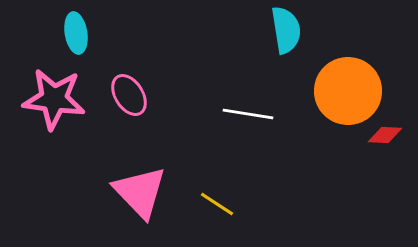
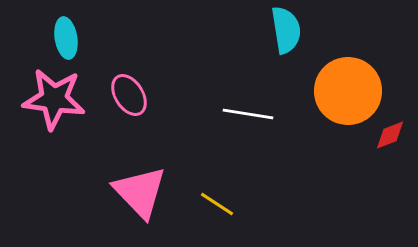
cyan ellipse: moved 10 px left, 5 px down
red diamond: moved 5 px right; rotated 24 degrees counterclockwise
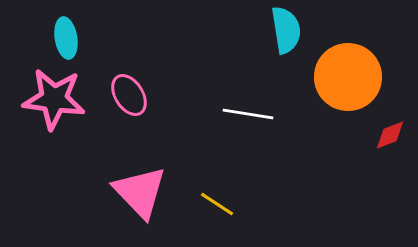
orange circle: moved 14 px up
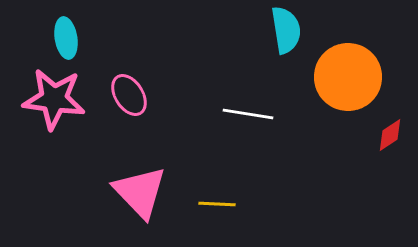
red diamond: rotated 12 degrees counterclockwise
yellow line: rotated 30 degrees counterclockwise
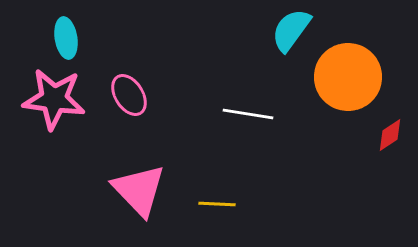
cyan semicircle: moved 5 px right; rotated 135 degrees counterclockwise
pink triangle: moved 1 px left, 2 px up
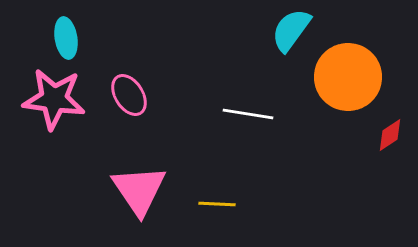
pink triangle: rotated 10 degrees clockwise
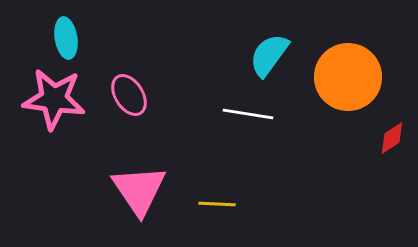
cyan semicircle: moved 22 px left, 25 px down
red diamond: moved 2 px right, 3 px down
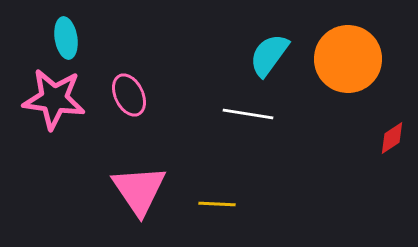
orange circle: moved 18 px up
pink ellipse: rotated 6 degrees clockwise
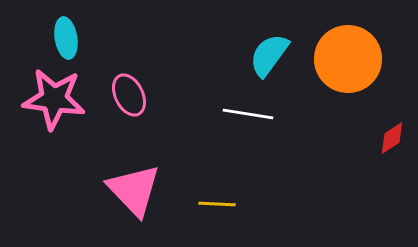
pink triangle: moved 5 px left; rotated 10 degrees counterclockwise
